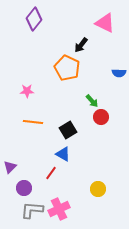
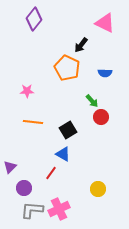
blue semicircle: moved 14 px left
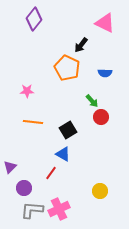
yellow circle: moved 2 px right, 2 px down
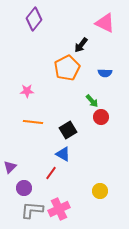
orange pentagon: rotated 20 degrees clockwise
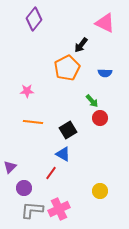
red circle: moved 1 px left, 1 px down
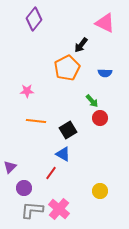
orange line: moved 3 px right, 1 px up
pink cross: rotated 25 degrees counterclockwise
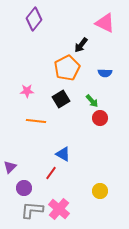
black square: moved 7 px left, 31 px up
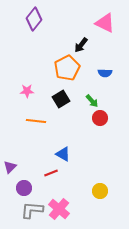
red line: rotated 32 degrees clockwise
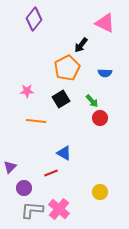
blue triangle: moved 1 px right, 1 px up
yellow circle: moved 1 px down
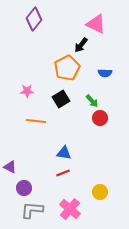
pink triangle: moved 9 px left, 1 px down
blue triangle: rotated 21 degrees counterclockwise
purple triangle: rotated 48 degrees counterclockwise
red line: moved 12 px right
pink cross: moved 11 px right
